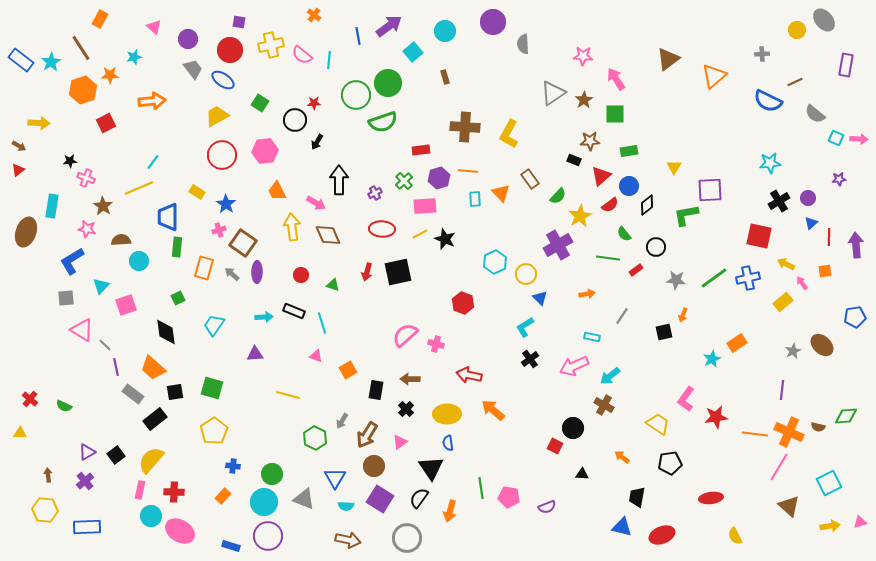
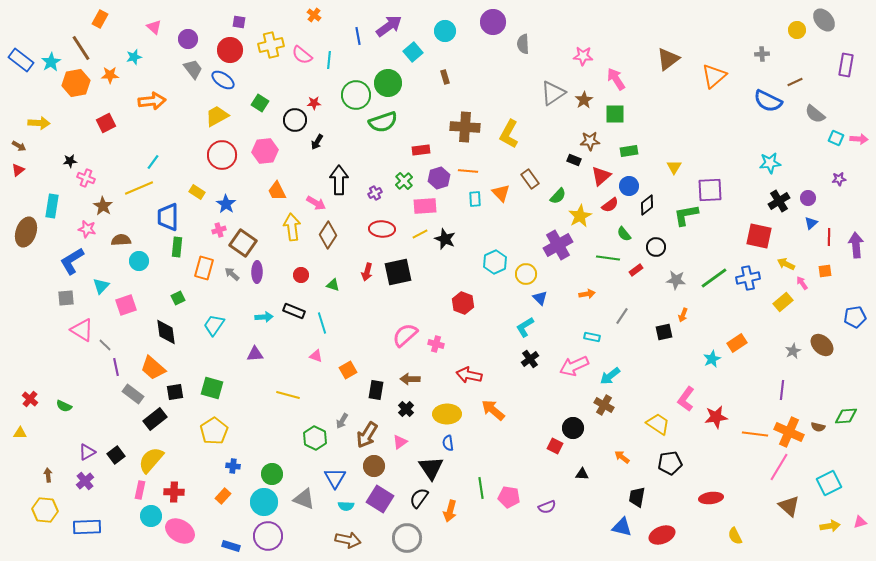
orange hexagon at (83, 90): moved 7 px left, 7 px up; rotated 8 degrees clockwise
brown diamond at (328, 235): rotated 56 degrees clockwise
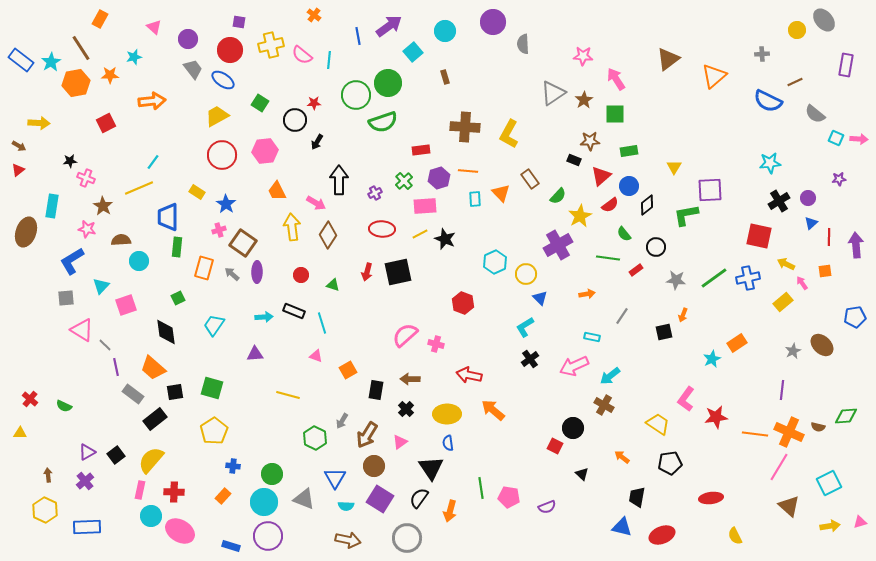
black triangle at (582, 474): rotated 40 degrees clockwise
yellow hexagon at (45, 510): rotated 20 degrees clockwise
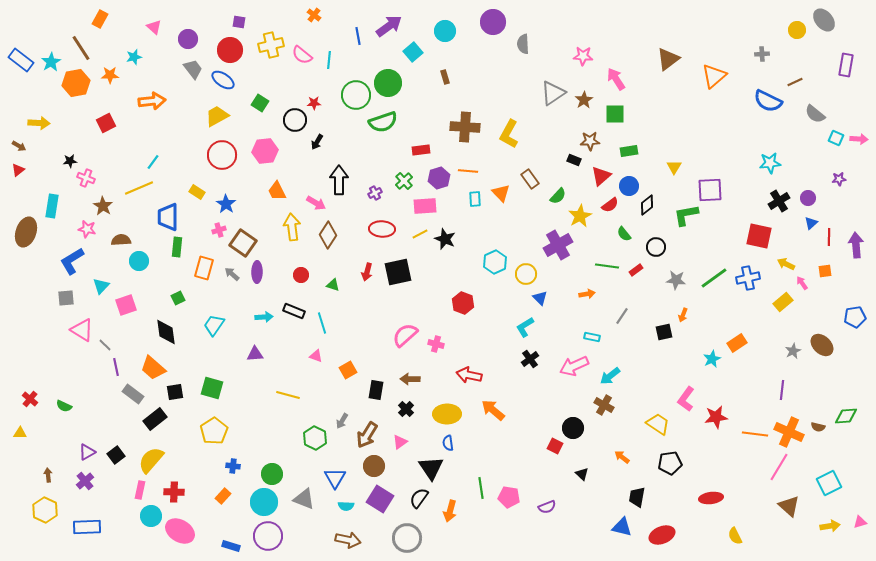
green line at (608, 258): moved 1 px left, 8 px down
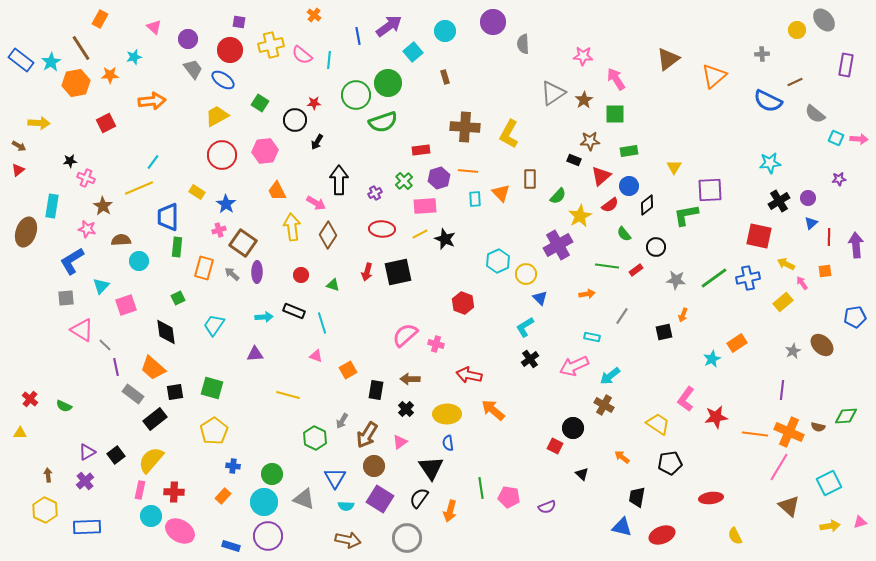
brown rectangle at (530, 179): rotated 36 degrees clockwise
cyan hexagon at (495, 262): moved 3 px right, 1 px up
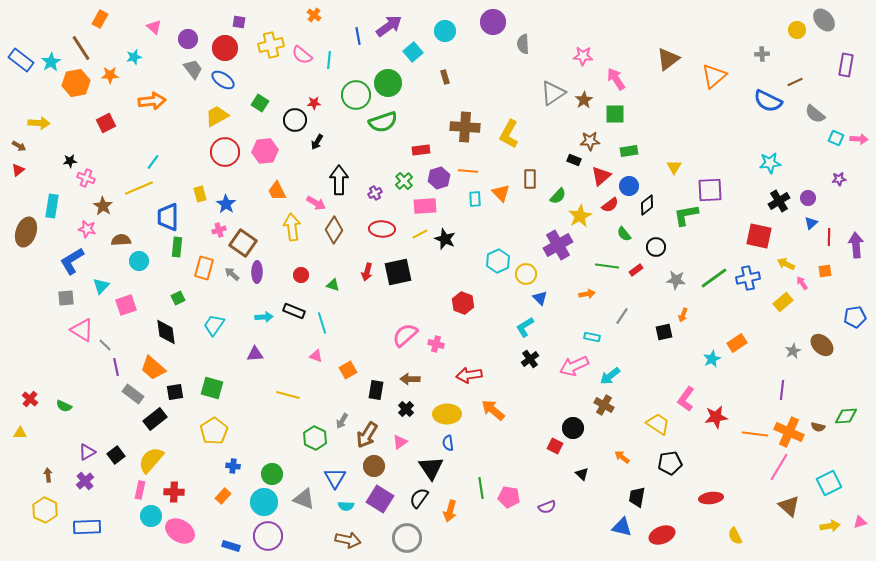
red circle at (230, 50): moved 5 px left, 2 px up
red circle at (222, 155): moved 3 px right, 3 px up
yellow rectangle at (197, 192): moved 3 px right, 2 px down; rotated 42 degrees clockwise
brown diamond at (328, 235): moved 6 px right, 5 px up
red arrow at (469, 375): rotated 20 degrees counterclockwise
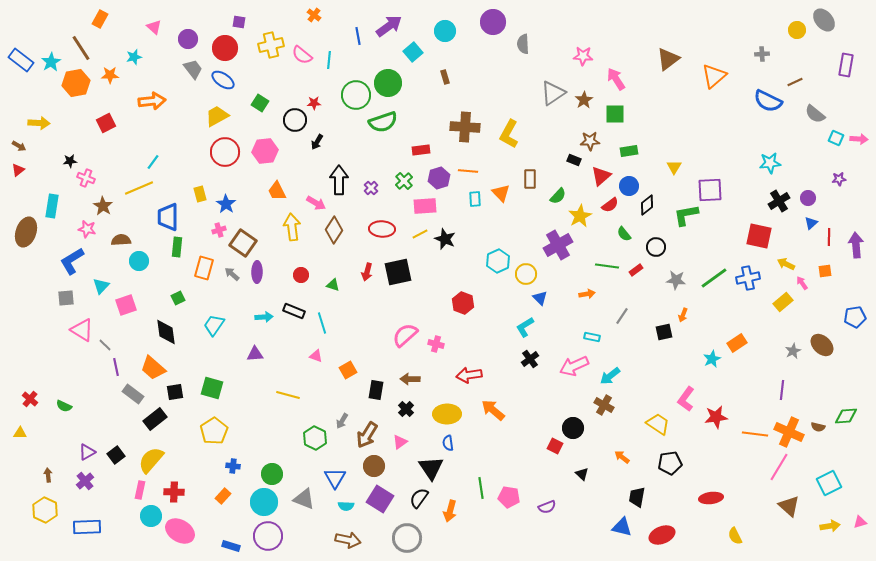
purple cross at (375, 193): moved 4 px left, 5 px up; rotated 16 degrees counterclockwise
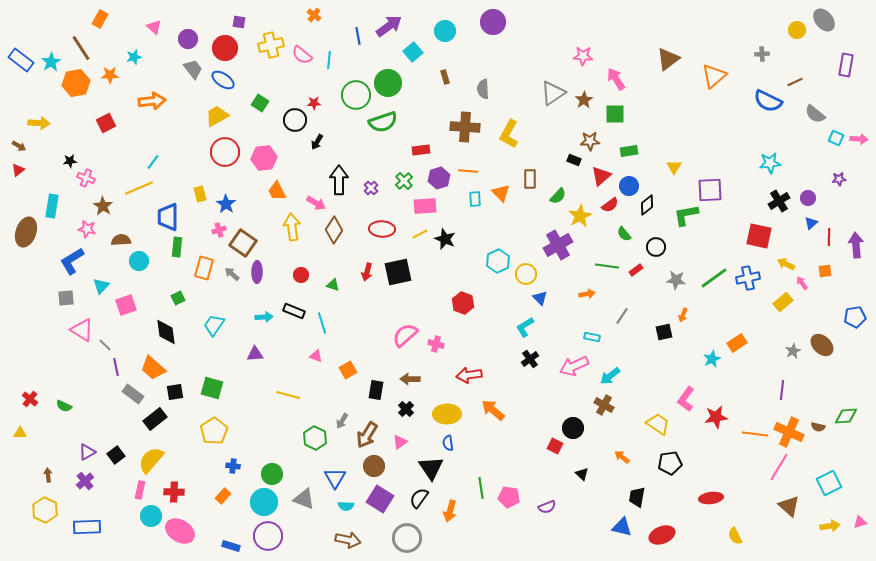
gray semicircle at (523, 44): moved 40 px left, 45 px down
pink hexagon at (265, 151): moved 1 px left, 7 px down
